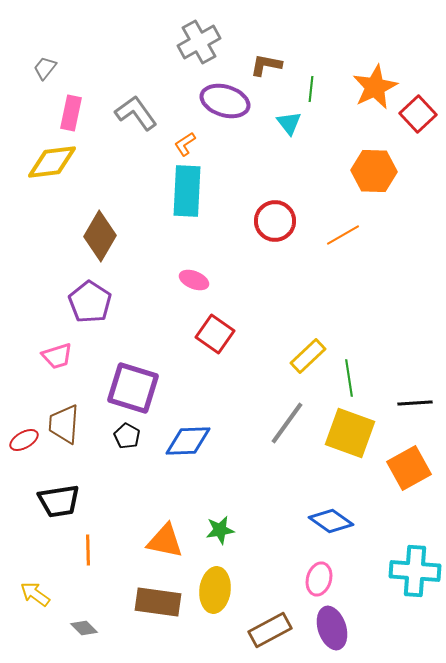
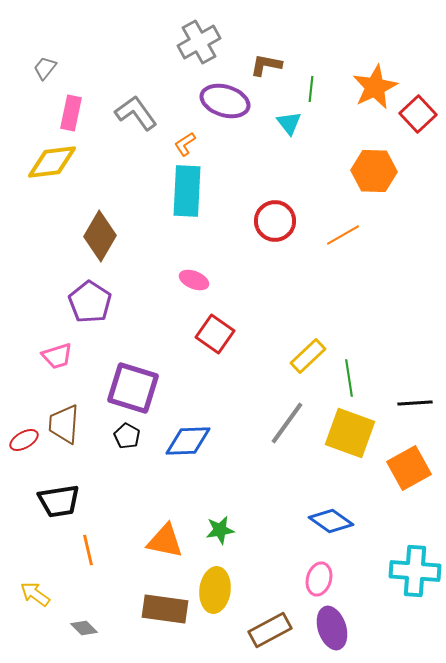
orange line at (88, 550): rotated 12 degrees counterclockwise
brown rectangle at (158, 602): moved 7 px right, 7 px down
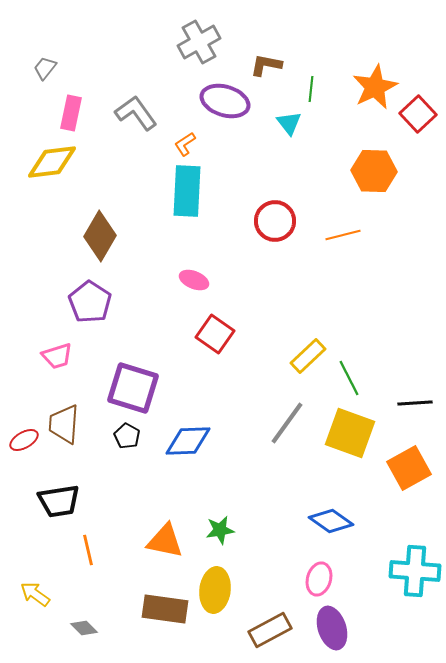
orange line at (343, 235): rotated 16 degrees clockwise
green line at (349, 378): rotated 18 degrees counterclockwise
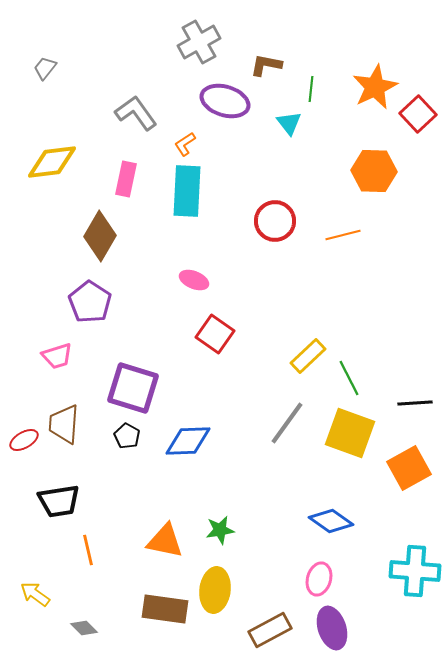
pink rectangle at (71, 113): moved 55 px right, 66 px down
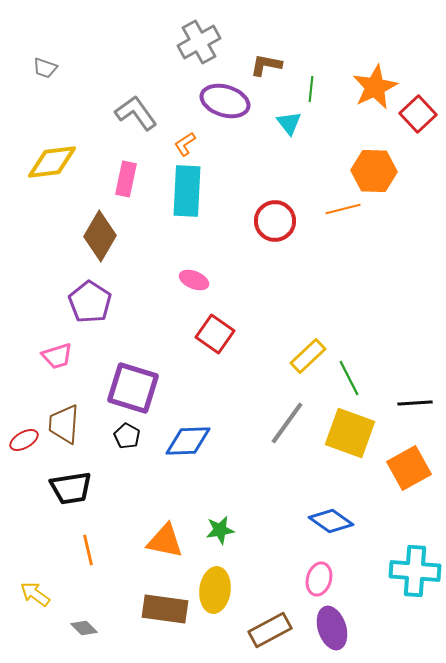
gray trapezoid at (45, 68): rotated 110 degrees counterclockwise
orange line at (343, 235): moved 26 px up
black trapezoid at (59, 501): moved 12 px right, 13 px up
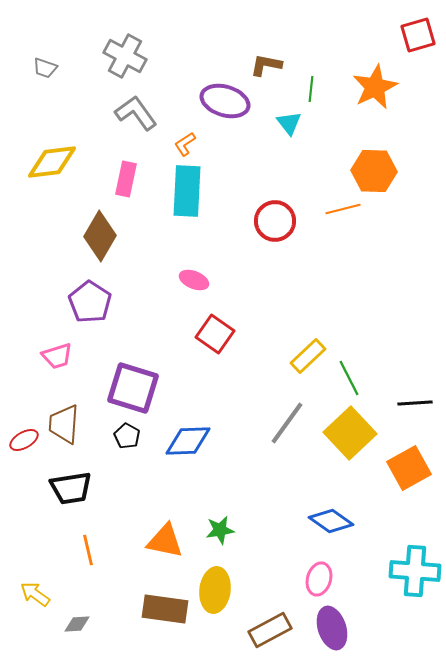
gray cross at (199, 42): moved 74 px left, 14 px down; rotated 33 degrees counterclockwise
red square at (418, 114): moved 79 px up; rotated 27 degrees clockwise
yellow square at (350, 433): rotated 27 degrees clockwise
gray diamond at (84, 628): moved 7 px left, 4 px up; rotated 48 degrees counterclockwise
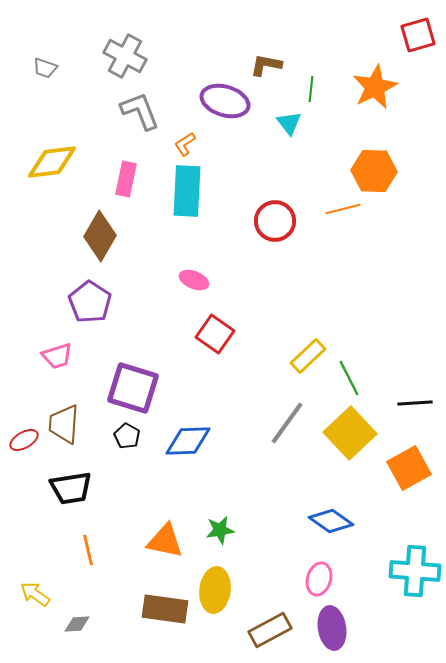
gray L-shape at (136, 113): moved 4 px right, 2 px up; rotated 15 degrees clockwise
purple ellipse at (332, 628): rotated 9 degrees clockwise
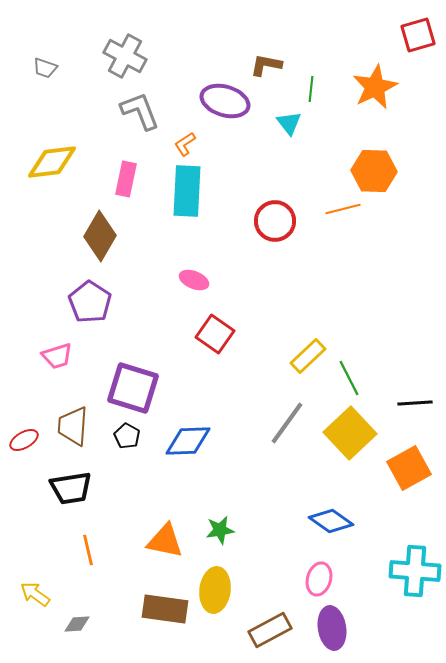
brown trapezoid at (64, 424): moved 9 px right, 2 px down
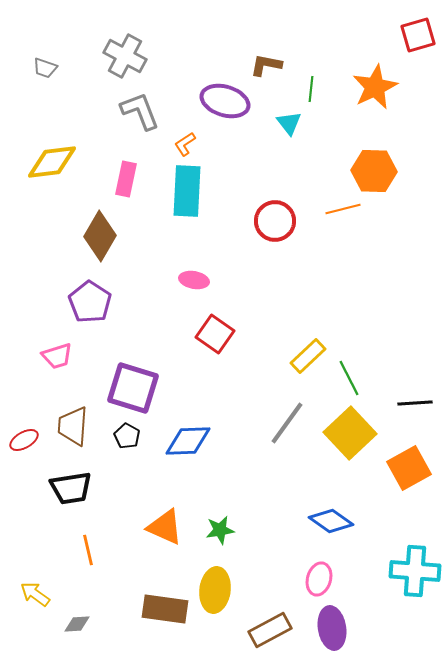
pink ellipse at (194, 280): rotated 12 degrees counterclockwise
orange triangle at (165, 541): moved 14 px up; rotated 12 degrees clockwise
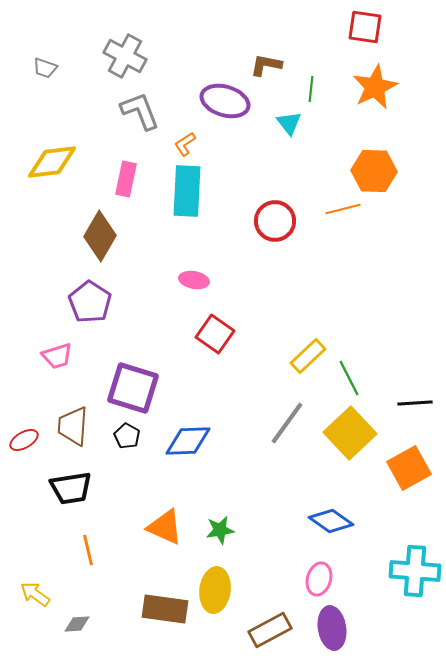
red square at (418, 35): moved 53 px left, 8 px up; rotated 24 degrees clockwise
